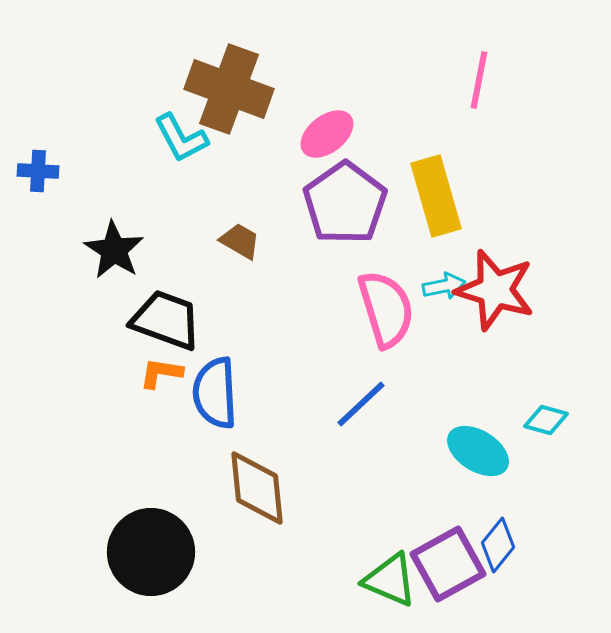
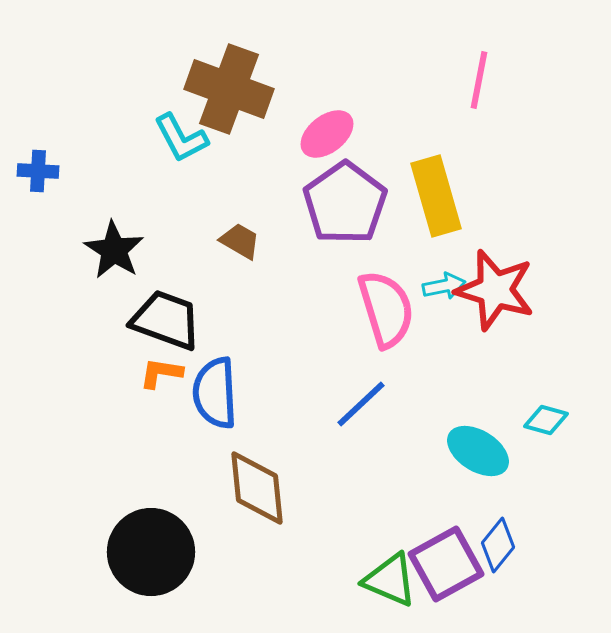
purple square: moved 2 px left
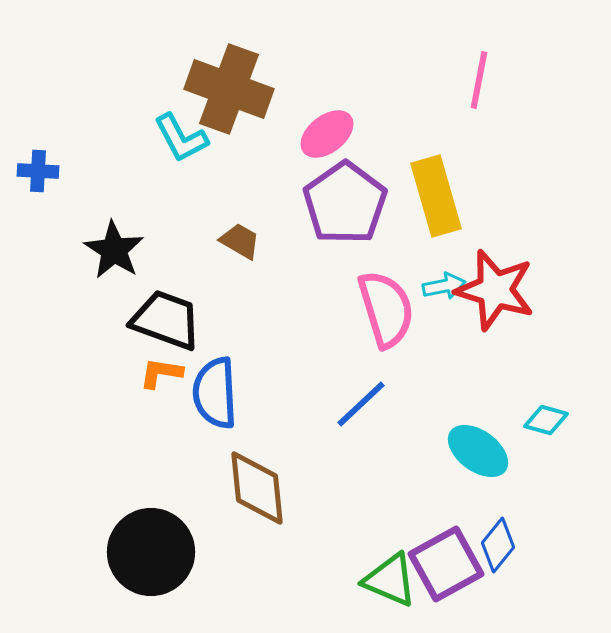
cyan ellipse: rotated 4 degrees clockwise
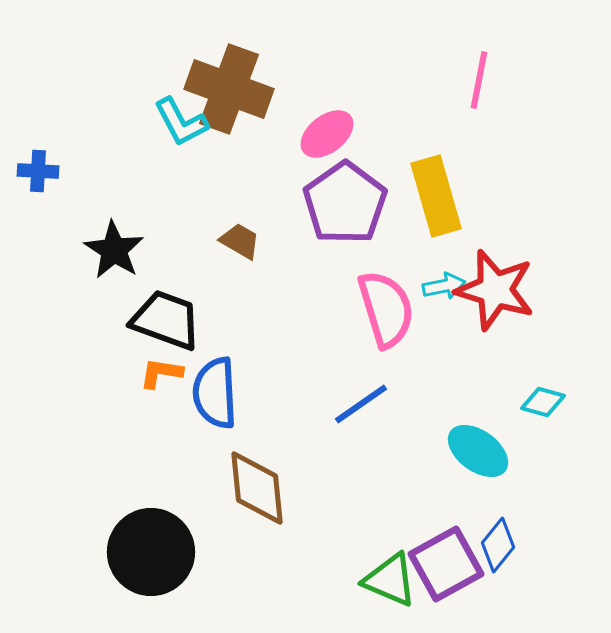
cyan L-shape: moved 16 px up
blue line: rotated 8 degrees clockwise
cyan diamond: moved 3 px left, 18 px up
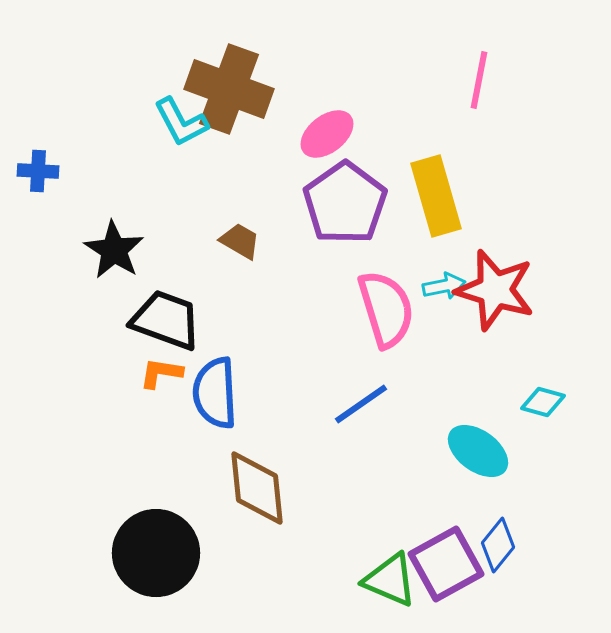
black circle: moved 5 px right, 1 px down
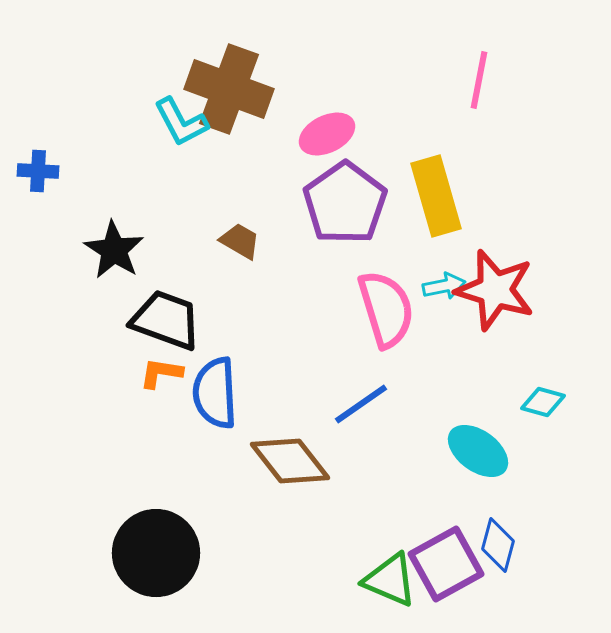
pink ellipse: rotated 12 degrees clockwise
brown diamond: moved 33 px right, 27 px up; rotated 32 degrees counterclockwise
blue diamond: rotated 24 degrees counterclockwise
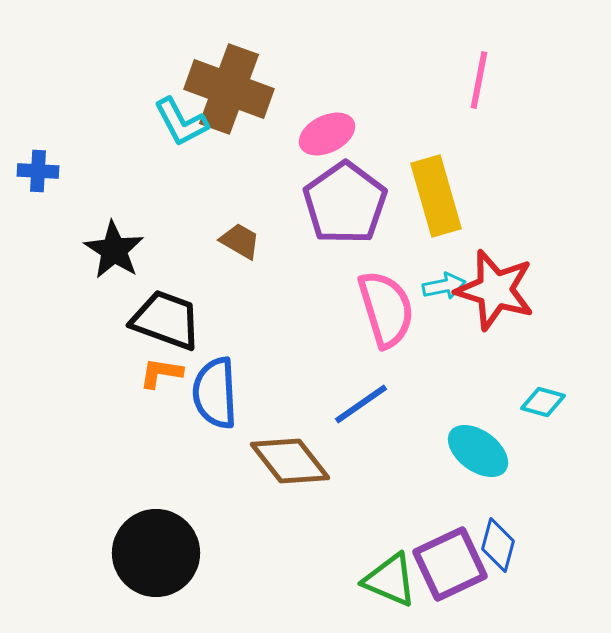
purple square: moved 4 px right; rotated 4 degrees clockwise
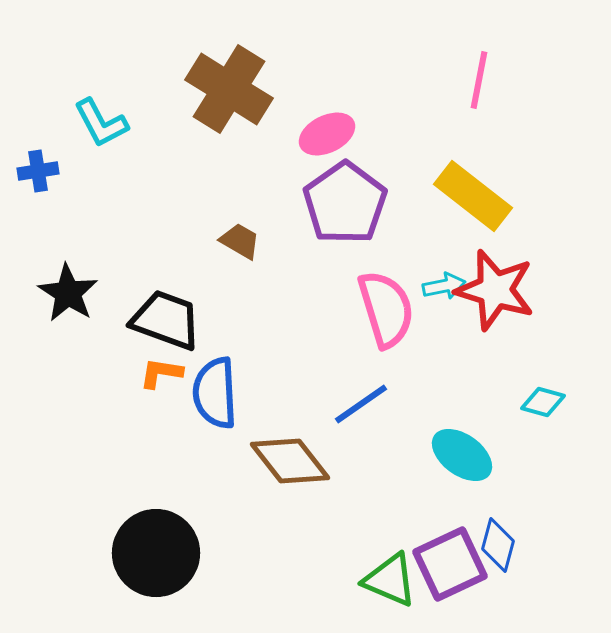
brown cross: rotated 12 degrees clockwise
cyan L-shape: moved 80 px left, 1 px down
blue cross: rotated 12 degrees counterclockwise
yellow rectangle: moved 37 px right; rotated 36 degrees counterclockwise
black star: moved 46 px left, 43 px down
cyan ellipse: moved 16 px left, 4 px down
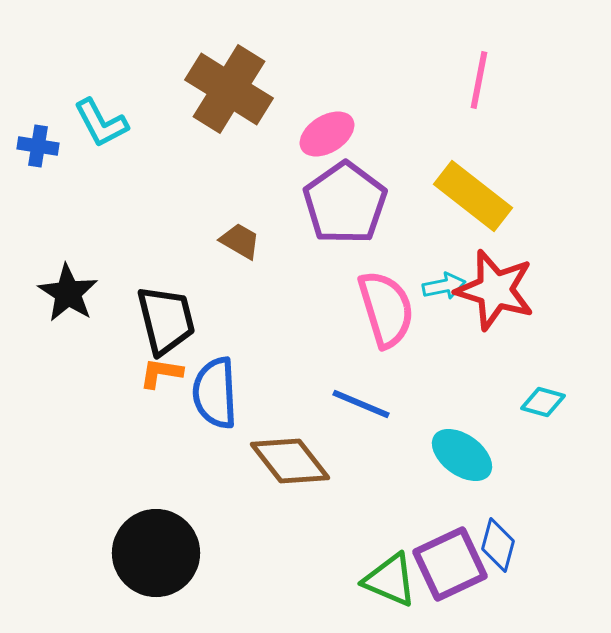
pink ellipse: rotated 6 degrees counterclockwise
blue cross: moved 25 px up; rotated 18 degrees clockwise
black trapezoid: rotated 56 degrees clockwise
blue line: rotated 58 degrees clockwise
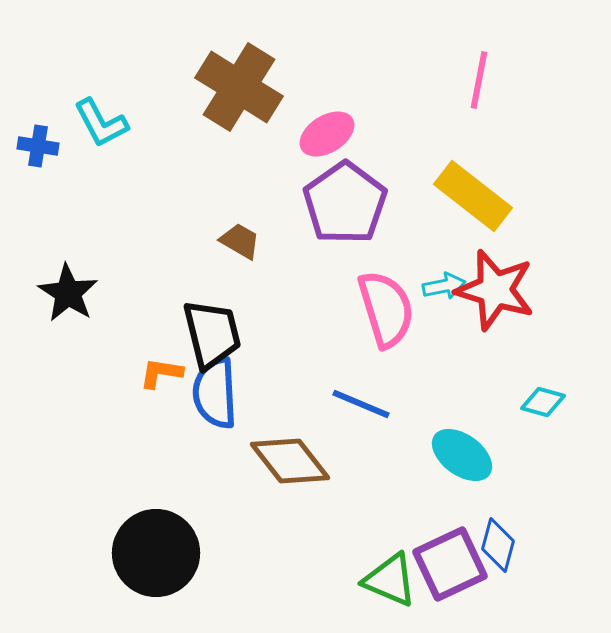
brown cross: moved 10 px right, 2 px up
black trapezoid: moved 46 px right, 14 px down
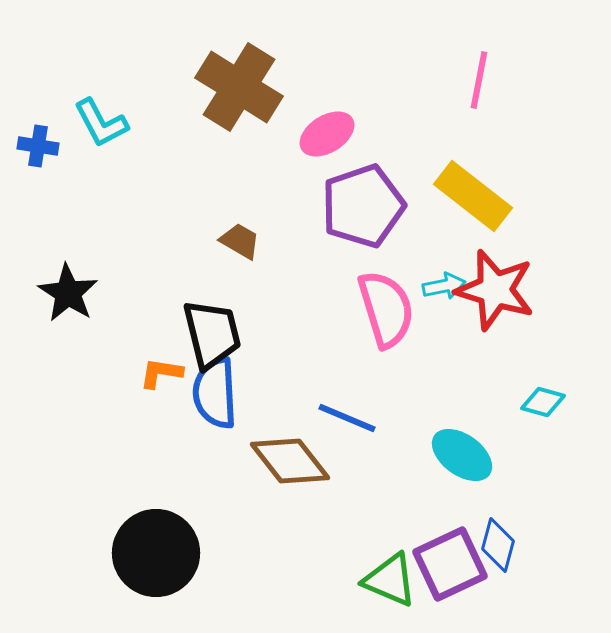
purple pentagon: moved 18 px right, 3 px down; rotated 16 degrees clockwise
blue line: moved 14 px left, 14 px down
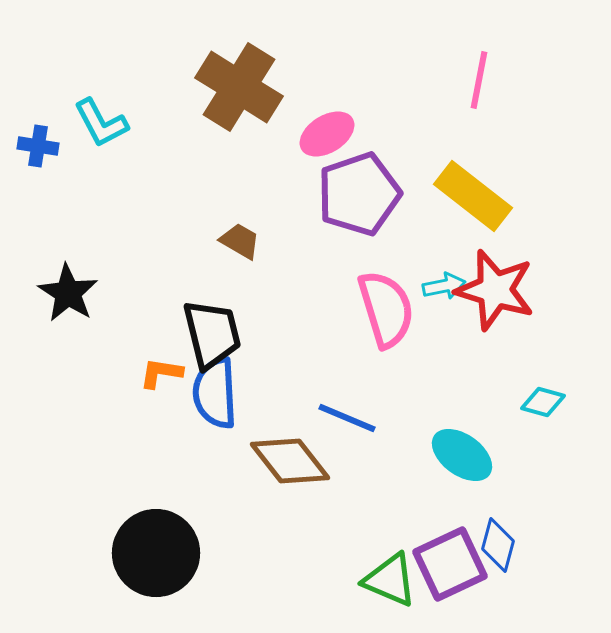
purple pentagon: moved 4 px left, 12 px up
